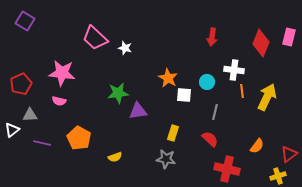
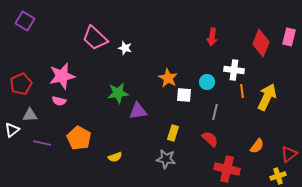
pink star: moved 3 px down; rotated 20 degrees counterclockwise
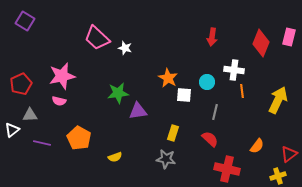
pink trapezoid: moved 2 px right
yellow arrow: moved 11 px right, 3 px down
